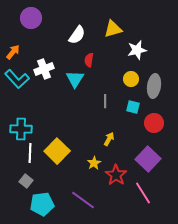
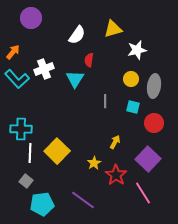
yellow arrow: moved 6 px right, 3 px down
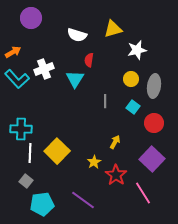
white semicircle: rotated 72 degrees clockwise
orange arrow: rotated 21 degrees clockwise
cyan square: rotated 24 degrees clockwise
purple square: moved 4 px right
yellow star: moved 1 px up
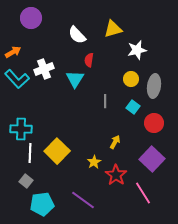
white semicircle: rotated 30 degrees clockwise
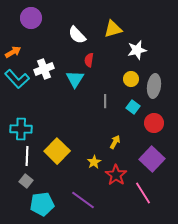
white line: moved 3 px left, 3 px down
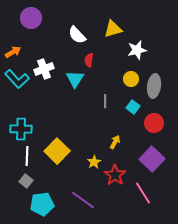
red star: moved 1 px left
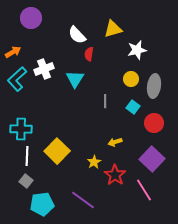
red semicircle: moved 6 px up
cyan L-shape: rotated 90 degrees clockwise
yellow arrow: rotated 136 degrees counterclockwise
pink line: moved 1 px right, 3 px up
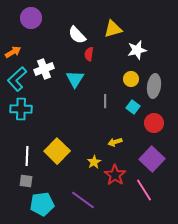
cyan cross: moved 20 px up
gray square: rotated 32 degrees counterclockwise
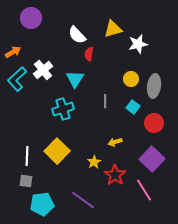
white star: moved 1 px right, 6 px up
white cross: moved 1 px left, 1 px down; rotated 18 degrees counterclockwise
cyan cross: moved 42 px right; rotated 20 degrees counterclockwise
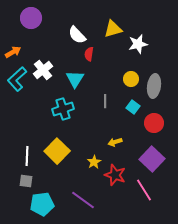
red star: rotated 15 degrees counterclockwise
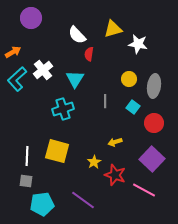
white star: rotated 24 degrees clockwise
yellow circle: moved 2 px left
yellow square: rotated 30 degrees counterclockwise
pink line: rotated 30 degrees counterclockwise
